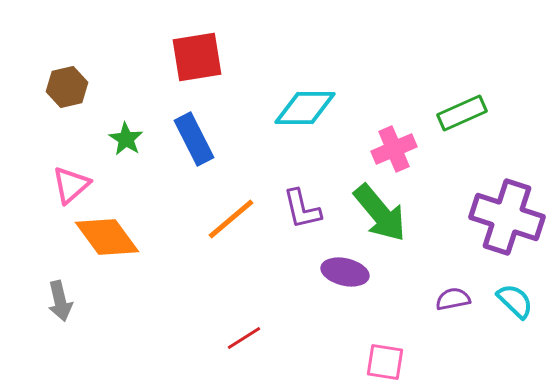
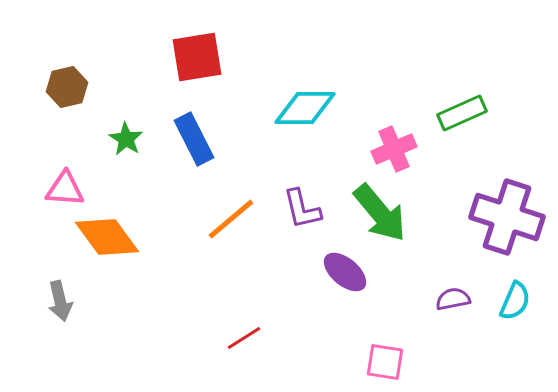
pink triangle: moved 6 px left, 4 px down; rotated 45 degrees clockwise
purple ellipse: rotated 27 degrees clockwise
cyan semicircle: rotated 69 degrees clockwise
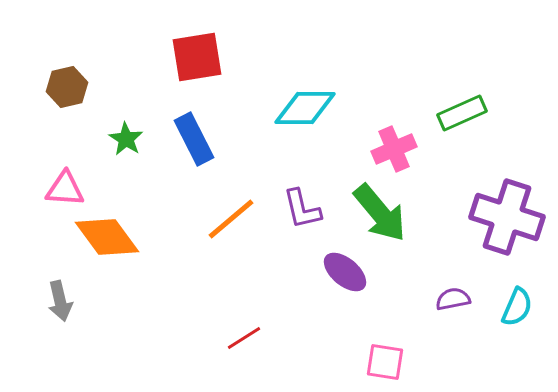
cyan semicircle: moved 2 px right, 6 px down
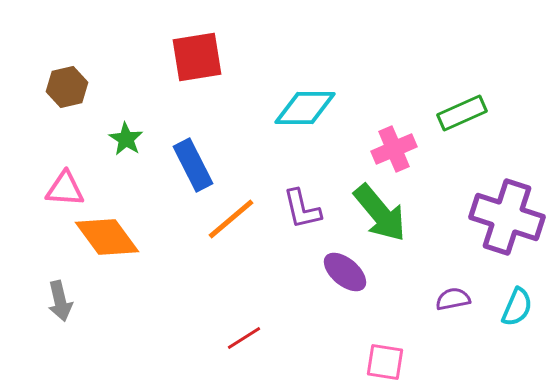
blue rectangle: moved 1 px left, 26 px down
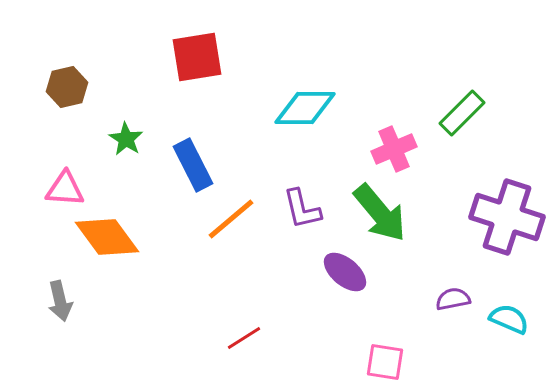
green rectangle: rotated 21 degrees counterclockwise
cyan semicircle: moved 8 px left, 12 px down; rotated 90 degrees counterclockwise
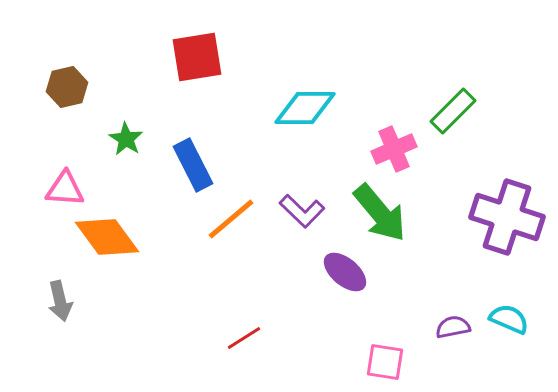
green rectangle: moved 9 px left, 2 px up
purple L-shape: moved 2 px down; rotated 33 degrees counterclockwise
purple semicircle: moved 28 px down
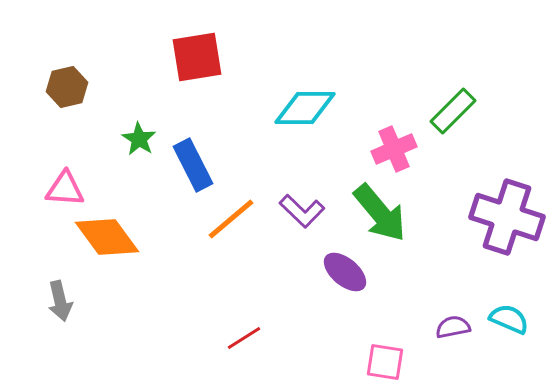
green star: moved 13 px right
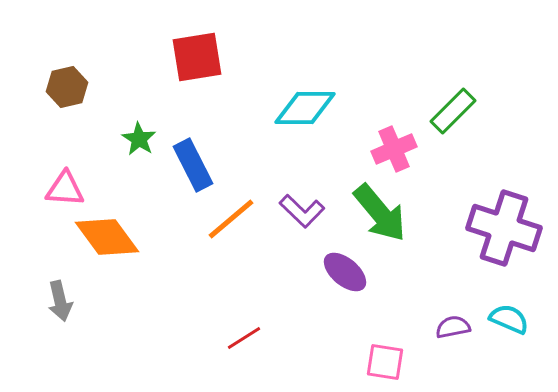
purple cross: moved 3 px left, 11 px down
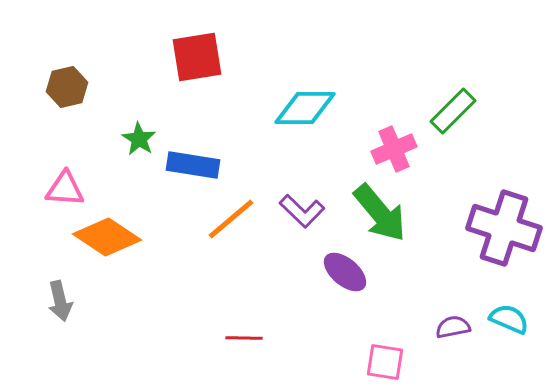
blue rectangle: rotated 54 degrees counterclockwise
orange diamond: rotated 20 degrees counterclockwise
red line: rotated 33 degrees clockwise
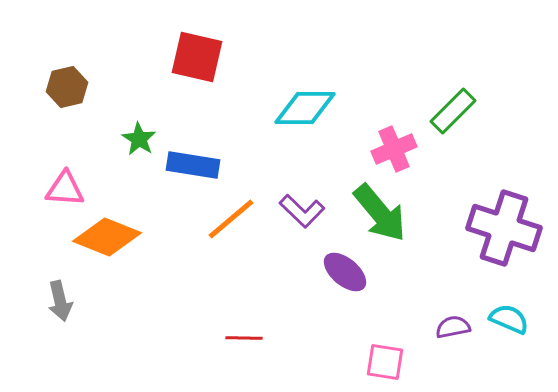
red square: rotated 22 degrees clockwise
orange diamond: rotated 12 degrees counterclockwise
